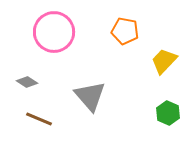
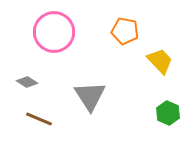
yellow trapezoid: moved 4 px left; rotated 92 degrees clockwise
gray triangle: rotated 8 degrees clockwise
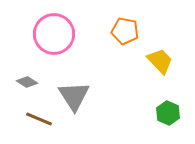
pink circle: moved 2 px down
gray triangle: moved 16 px left
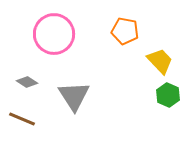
green hexagon: moved 18 px up
brown line: moved 17 px left
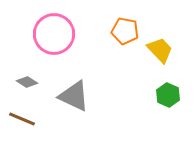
yellow trapezoid: moved 11 px up
gray triangle: rotated 32 degrees counterclockwise
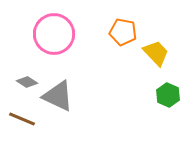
orange pentagon: moved 2 px left, 1 px down
yellow trapezoid: moved 4 px left, 3 px down
gray triangle: moved 16 px left
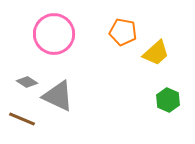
yellow trapezoid: rotated 92 degrees clockwise
green hexagon: moved 5 px down
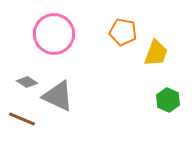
yellow trapezoid: rotated 28 degrees counterclockwise
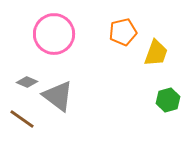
orange pentagon: rotated 24 degrees counterclockwise
gray diamond: rotated 10 degrees counterclockwise
gray triangle: rotated 12 degrees clockwise
green hexagon: rotated 20 degrees clockwise
brown line: rotated 12 degrees clockwise
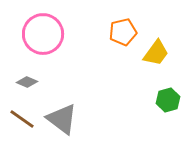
pink circle: moved 11 px left
yellow trapezoid: rotated 16 degrees clockwise
gray triangle: moved 4 px right, 23 px down
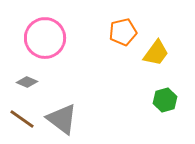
pink circle: moved 2 px right, 4 px down
green hexagon: moved 3 px left
